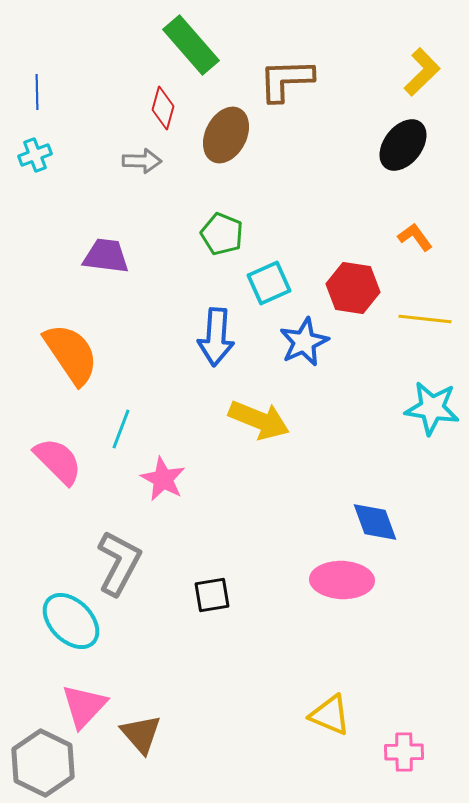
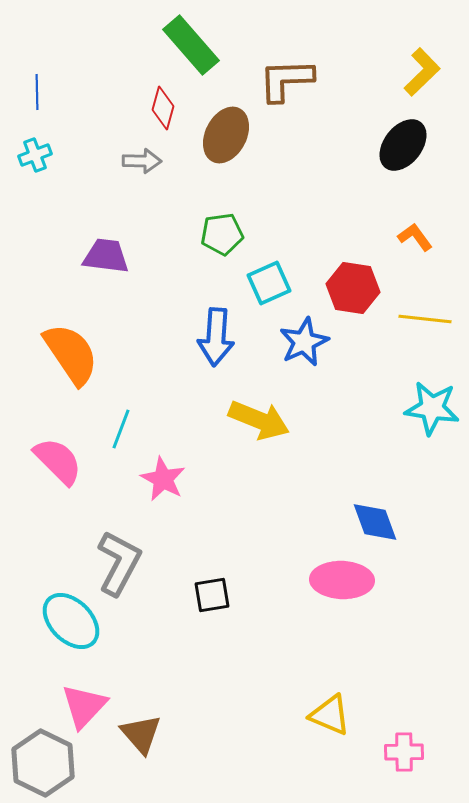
green pentagon: rotated 30 degrees counterclockwise
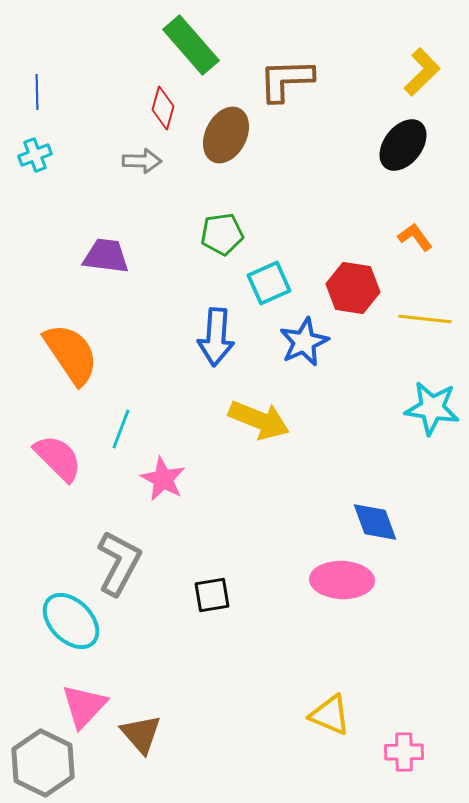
pink semicircle: moved 3 px up
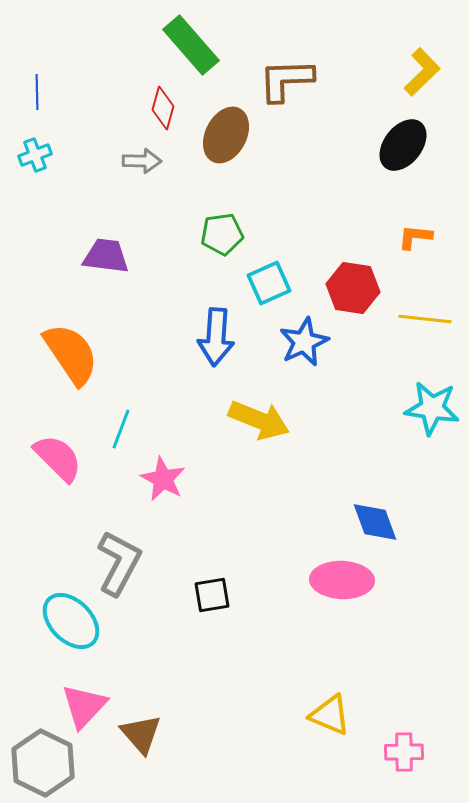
orange L-shape: rotated 48 degrees counterclockwise
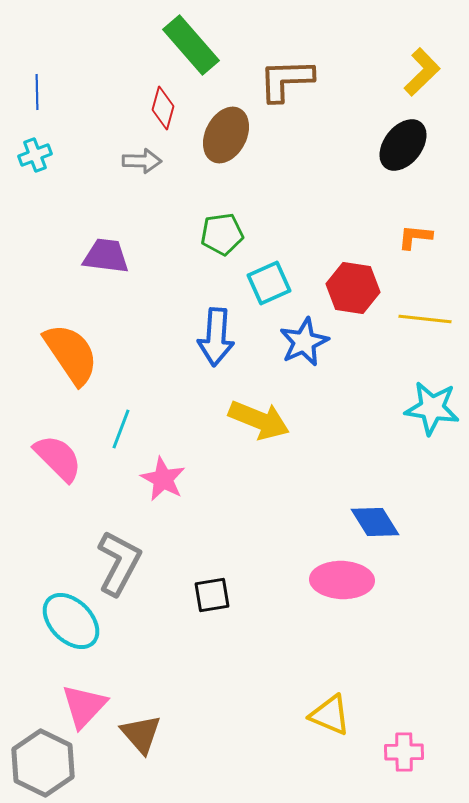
blue diamond: rotated 12 degrees counterclockwise
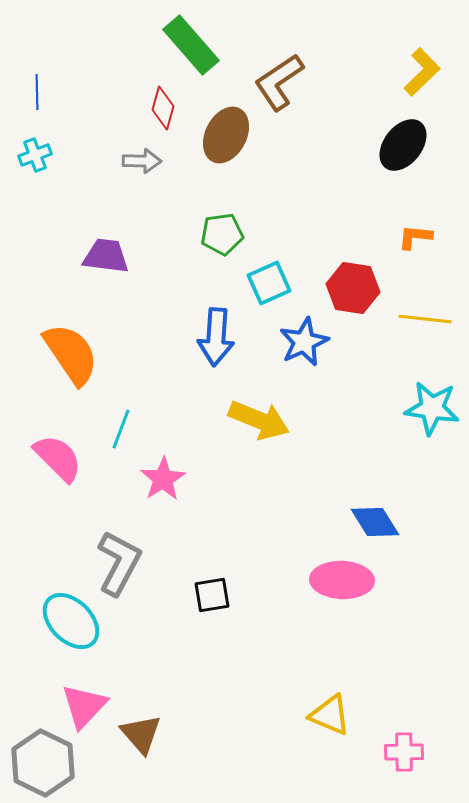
brown L-shape: moved 7 px left, 2 px down; rotated 32 degrees counterclockwise
pink star: rotated 12 degrees clockwise
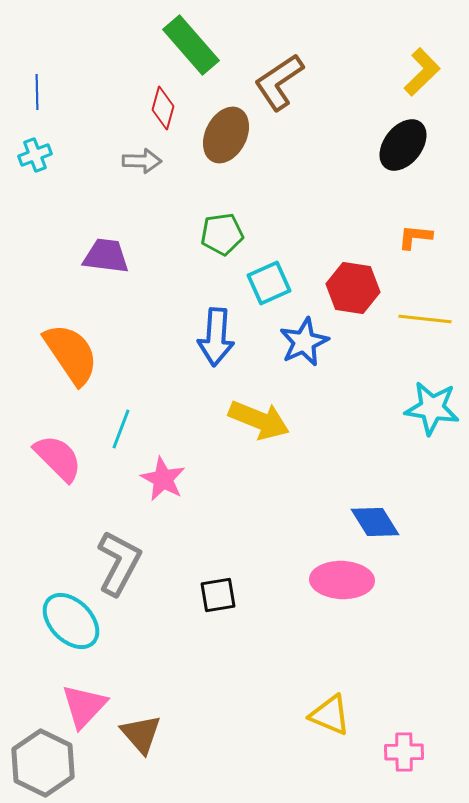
pink star: rotated 12 degrees counterclockwise
black square: moved 6 px right
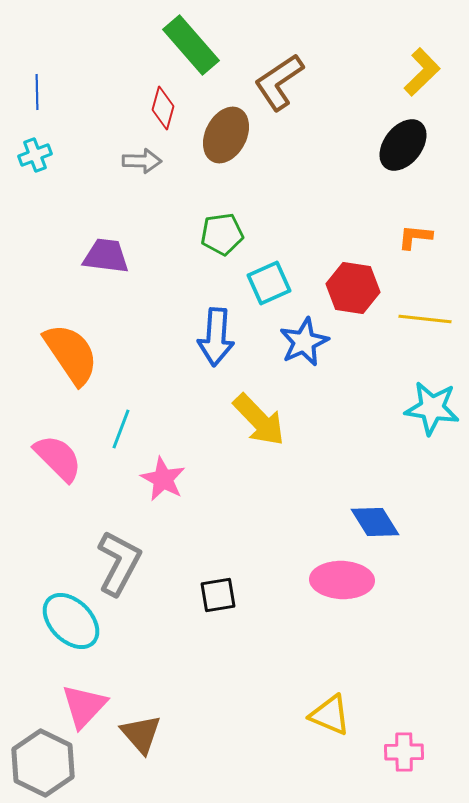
yellow arrow: rotated 24 degrees clockwise
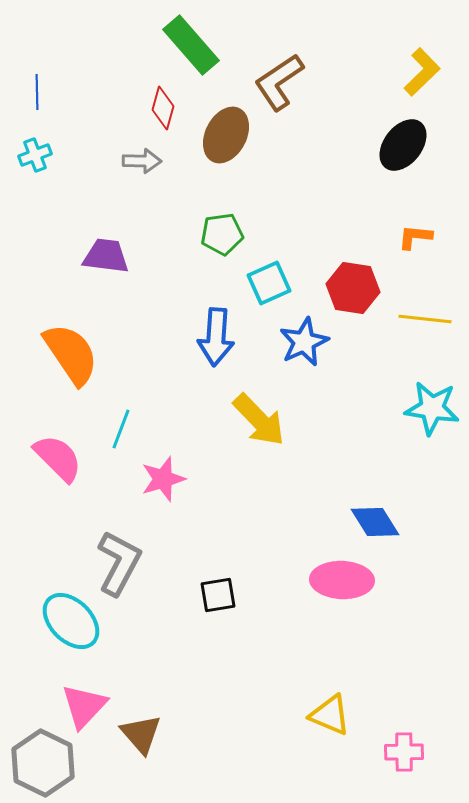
pink star: rotated 27 degrees clockwise
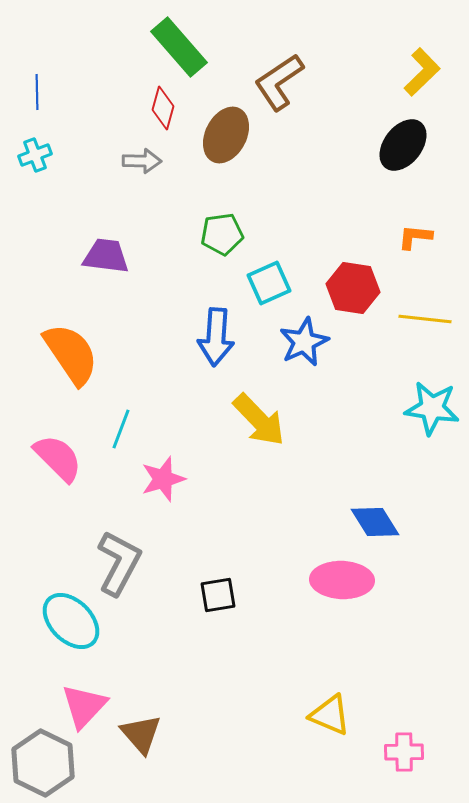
green rectangle: moved 12 px left, 2 px down
